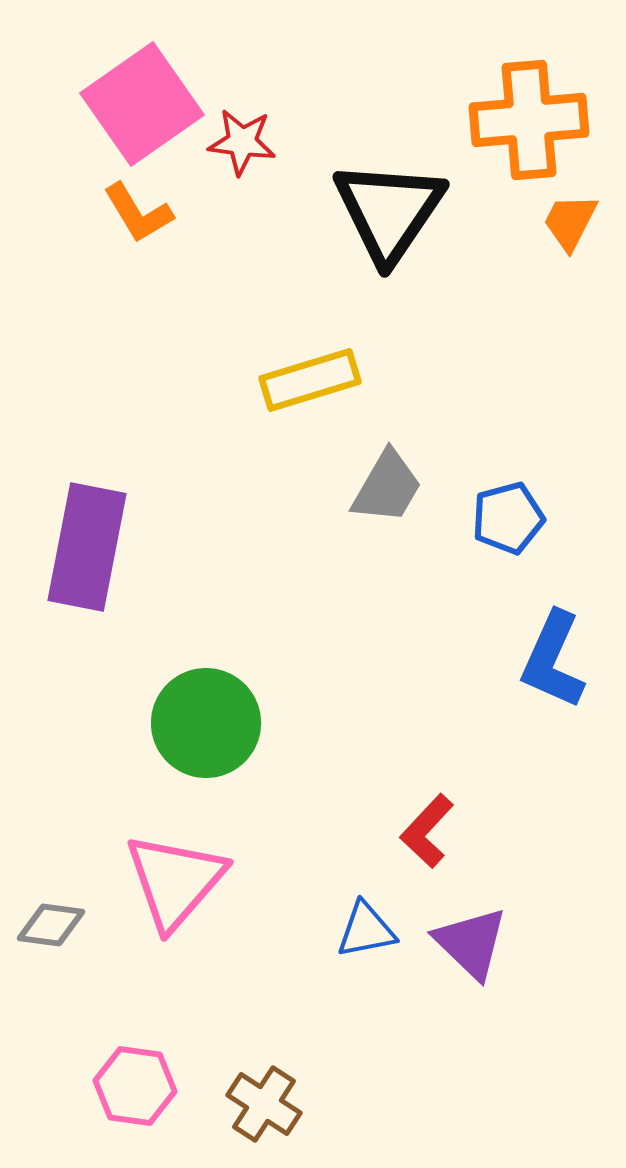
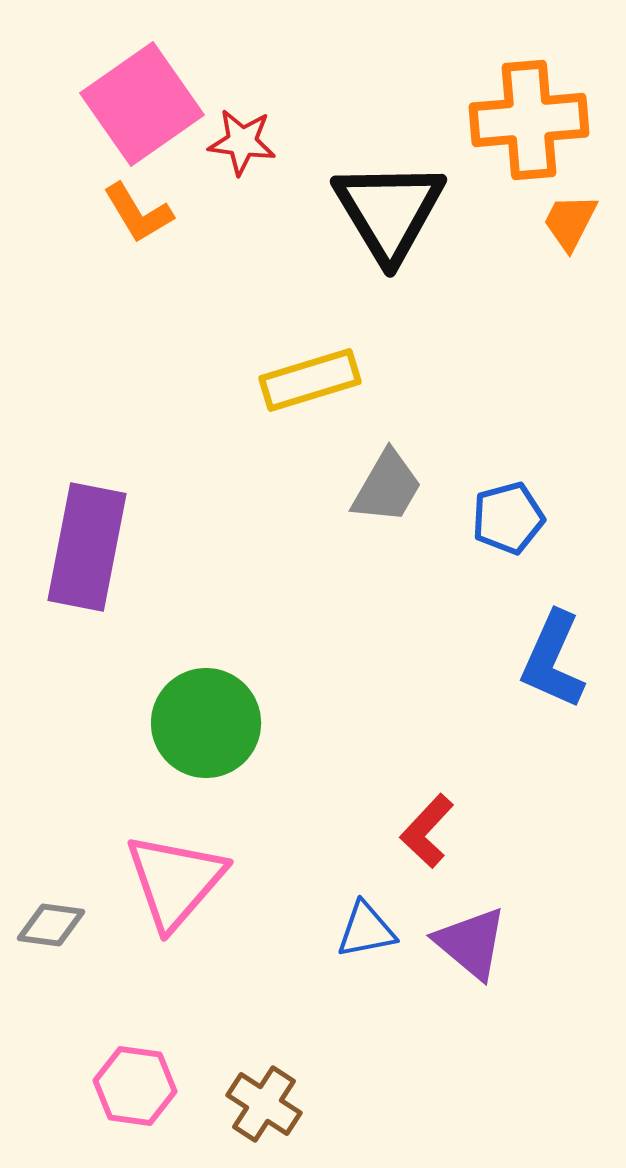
black triangle: rotated 5 degrees counterclockwise
purple triangle: rotated 4 degrees counterclockwise
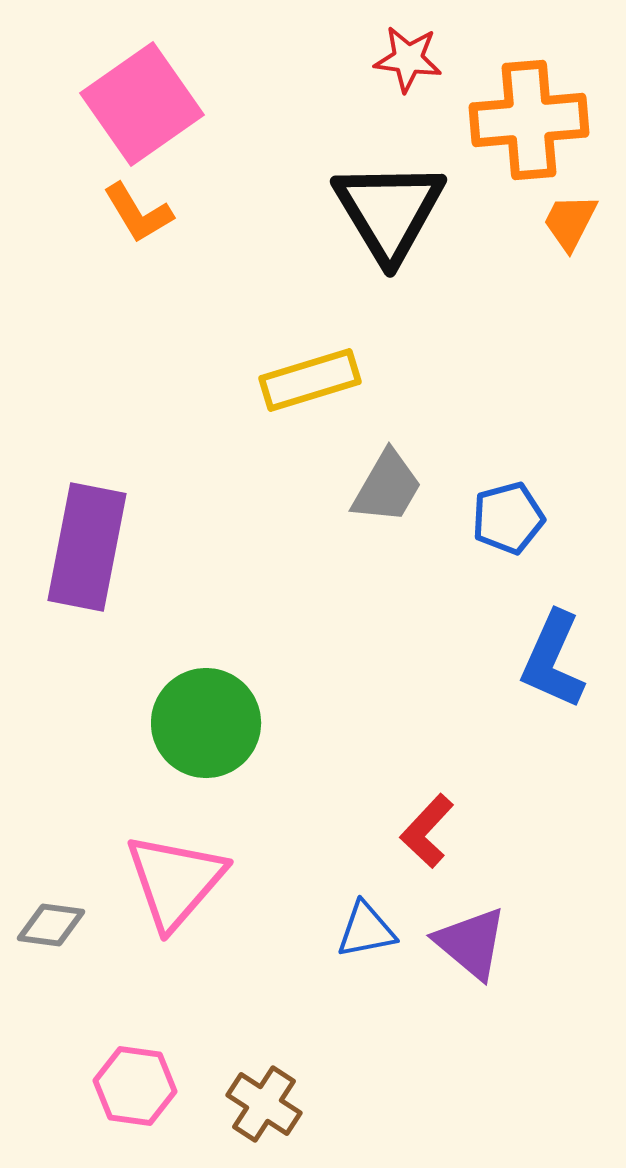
red star: moved 166 px right, 83 px up
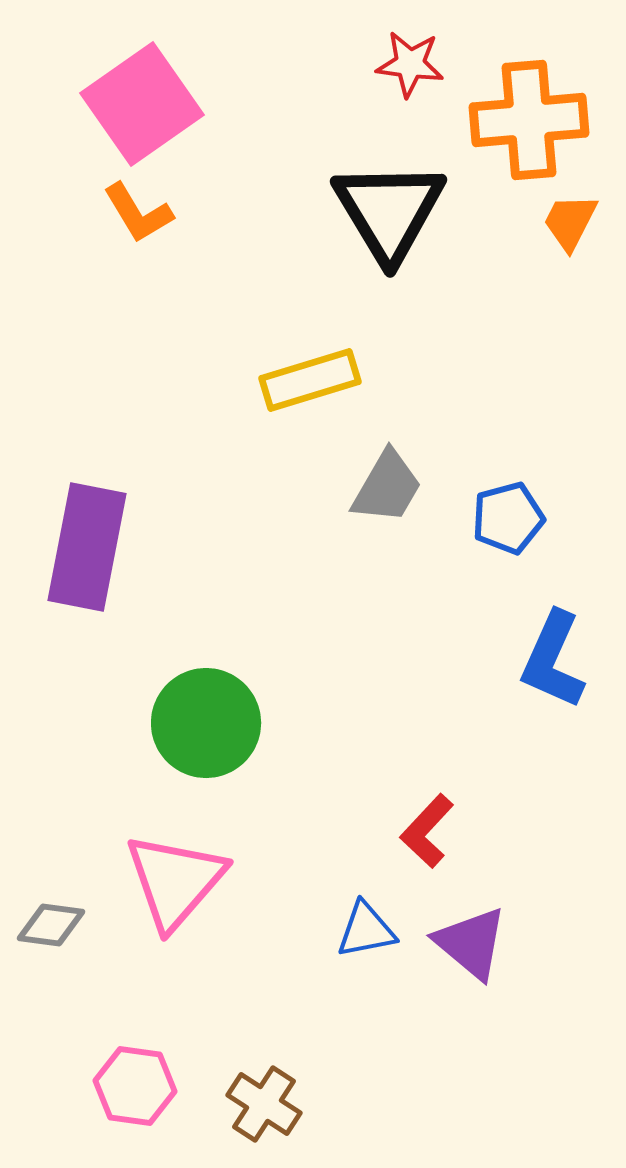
red star: moved 2 px right, 5 px down
